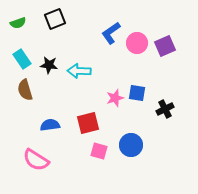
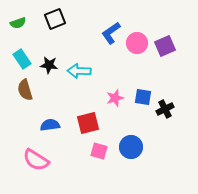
blue square: moved 6 px right, 4 px down
blue circle: moved 2 px down
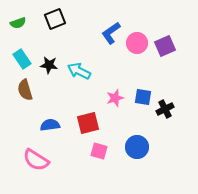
cyan arrow: rotated 25 degrees clockwise
blue circle: moved 6 px right
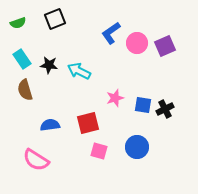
blue square: moved 8 px down
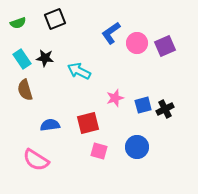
black star: moved 4 px left, 7 px up
blue square: rotated 24 degrees counterclockwise
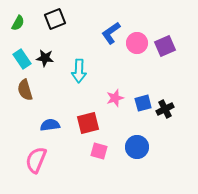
green semicircle: rotated 42 degrees counterclockwise
cyan arrow: rotated 115 degrees counterclockwise
blue square: moved 2 px up
pink semicircle: rotated 80 degrees clockwise
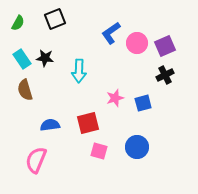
black cross: moved 34 px up
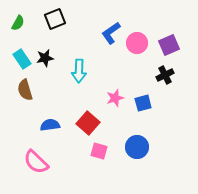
purple square: moved 4 px right, 1 px up
black star: rotated 18 degrees counterclockwise
red square: rotated 35 degrees counterclockwise
pink semicircle: moved 2 px down; rotated 68 degrees counterclockwise
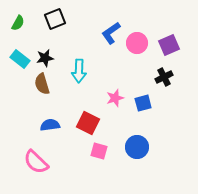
cyan rectangle: moved 2 px left; rotated 18 degrees counterclockwise
black cross: moved 1 px left, 2 px down
brown semicircle: moved 17 px right, 6 px up
red square: rotated 15 degrees counterclockwise
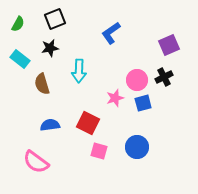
green semicircle: moved 1 px down
pink circle: moved 37 px down
black star: moved 5 px right, 10 px up
pink semicircle: rotated 8 degrees counterclockwise
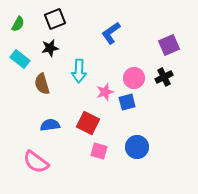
pink circle: moved 3 px left, 2 px up
pink star: moved 10 px left, 6 px up
blue square: moved 16 px left, 1 px up
